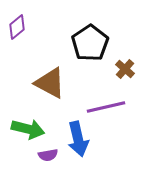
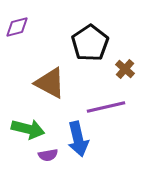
purple diamond: rotated 25 degrees clockwise
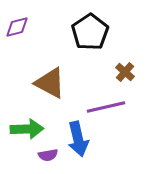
black pentagon: moved 11 px up
brown cross: moved 3 px down
green arrow: moved 1 px left; rotated 16 degrees counterclockwise
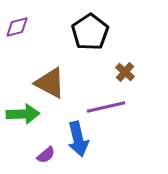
green arrow: moved 4 px left, 15 px up
purple semicircle: moved 2 px left; rotated 30 degrees counterclockwise
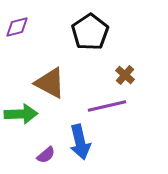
brown cross: moved 3 px down
purple line: moved 1 px right, 1 px up
green arrow: moved 2 px left
blue arrow: moved 2 px right, 3 px down
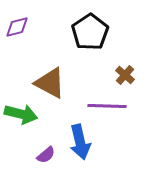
purple line: rotated 15 degrees clockwise
green arrow: rotated 16 degrees clockwise
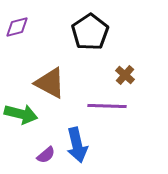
blue arrow: moved 3 px left, 3 px down
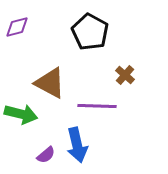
black pentagon: rotated 9 degrees counterclockwise
purple line: moved 10 px left
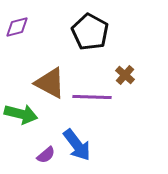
purple line: moved 5 px left, 9 px up
blue arrow: rotated 24 degrees counterclockwise
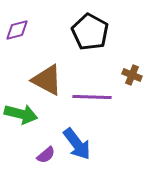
purple diamond: moved 3 px down
brown cross: moved 7 px right; rotated 18 degrees counterclockwise
brown triangle: moved 3 px left, 3 px up
blue arrow: moved 1 px up
